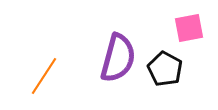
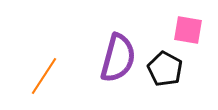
pink square: moved 1 px left, 2 px down; rotated 20 degrees clockwise
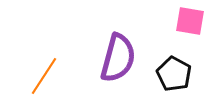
pink square: moved 2 px right, 9 px up
black pentagon: moved 9 px right, 5 px down
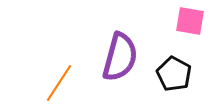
purple semicircle: moved 2 px right, 1 px up
orange line: moved 15 px right, 7 px down
